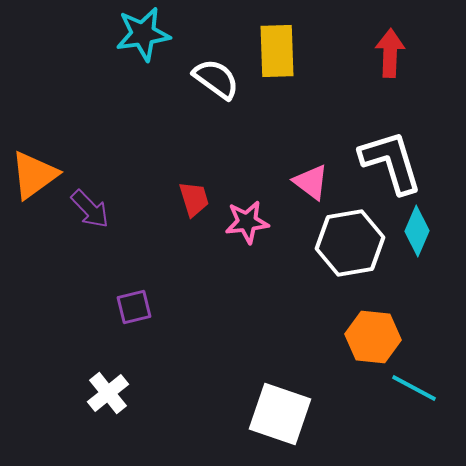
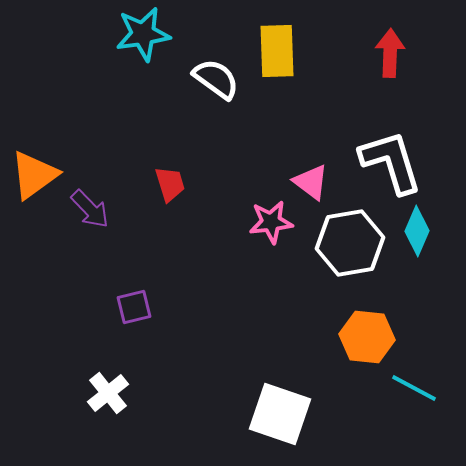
red trapezoid: moved 24 px left, 15 px up
pink star: moved 24 px right
orange hexagon: moved 6 px left
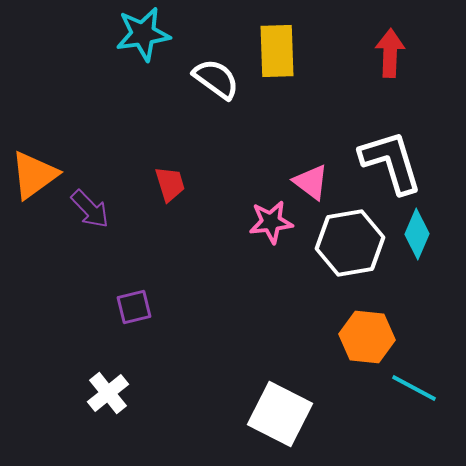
cyan diamond: moved 3 px down
white square: rotated 8 degrees clockwise
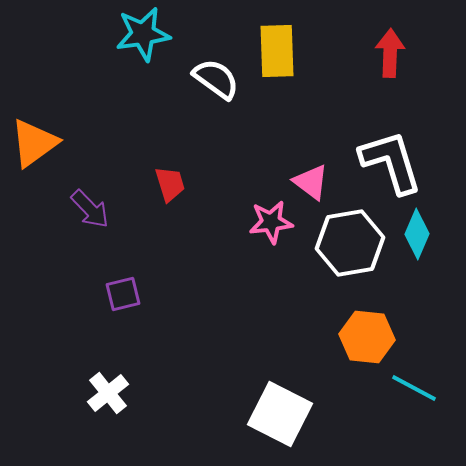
orange triangle: moved 32 px up
purple square: moved 11 px left, 13 px up
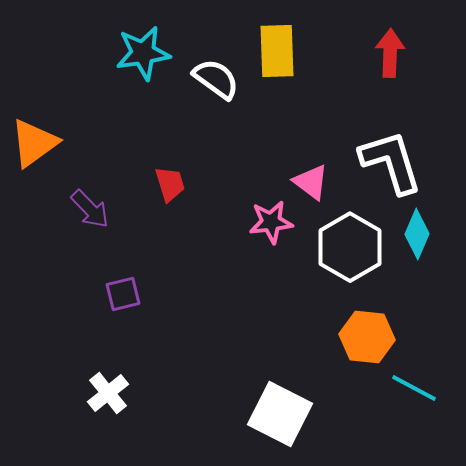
cyan star: moved 19 px down
white hexagon: moved 4 px down; rotated 20 degrees counterclockwise
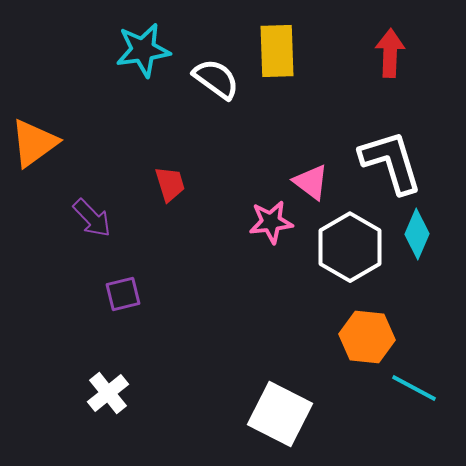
cyan star: moved 3 px up
purple arrow: moved 2 px right, 9 px down
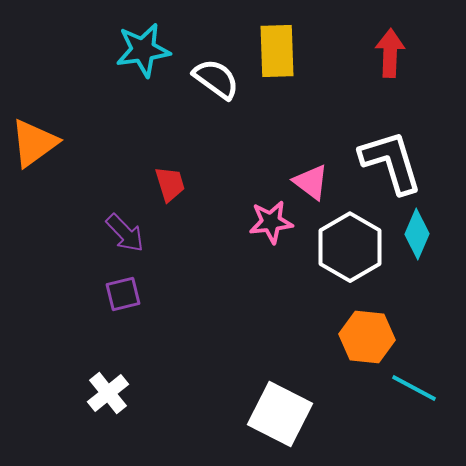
purple arrow: moved 33 px right, 15 px down
